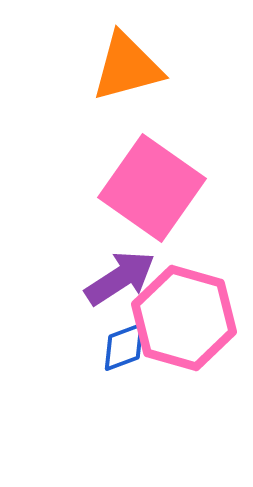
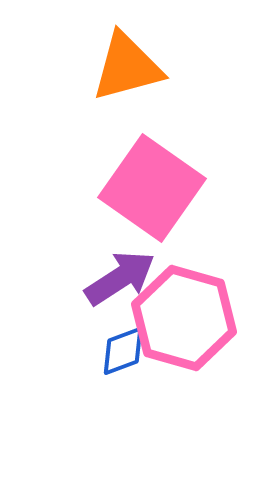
blue diamond: moved 1 px left, 4 px down
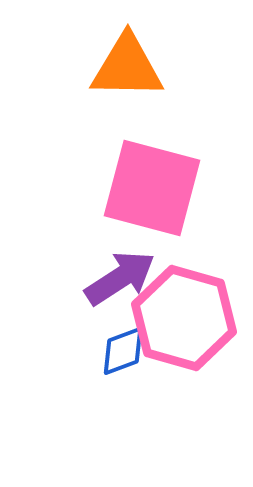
orange triangle: rotated 16 degrees clockwise
pink square: rotated 20 degrees counterclockwise
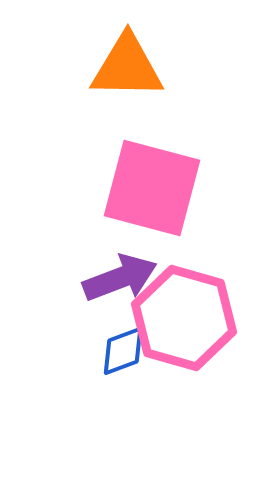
purple arrow: rotated 12 degrees clockwise
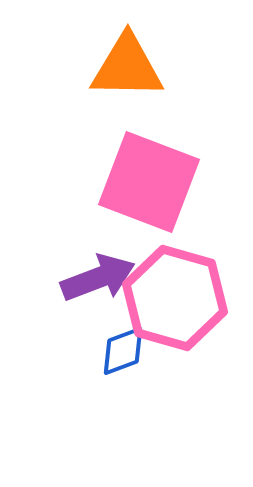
pink square: moved 3 px left, 6 px up; rotated 6 degrees clockwise
purple arrow: moved 22 px left
pink hexagon: moved 9 px left, 20 px up
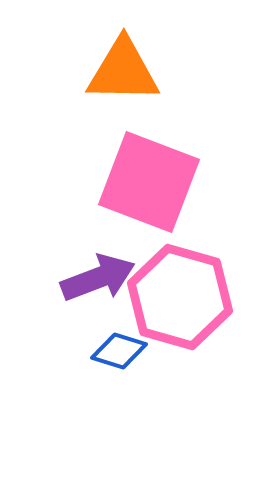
orange triangle: moved 4 px left, 4 px down
pink hexagon: moved 5 px right, 1 px up
blue diamond: moved 4 px left; rotated 38 degrees clockwise
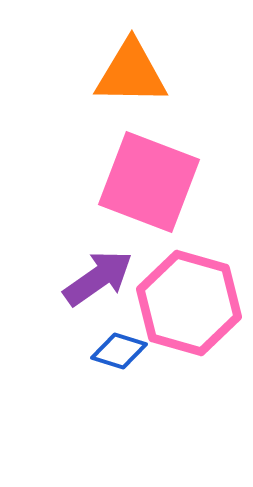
orange triangle: moved 8 px right, 2 px down
purple arrow: rotated 14 degrees counterclockwise
pink hexagon: moved 9 px right, 6 px down
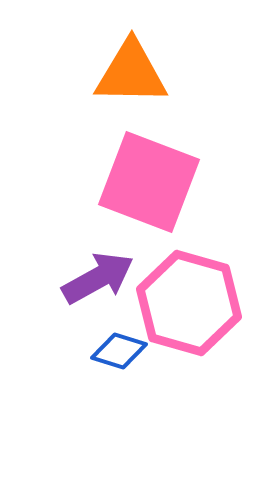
purple arrow: rotated 6 degrees clockwise
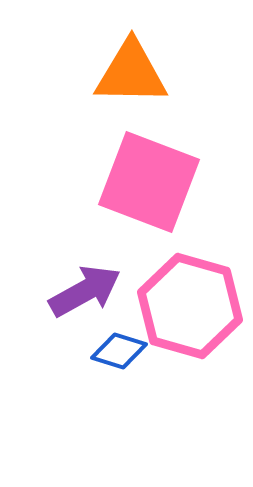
purple arrow: moved 13 px left, 13 px down
pink hexagon: moved 1 px right, 3 px down
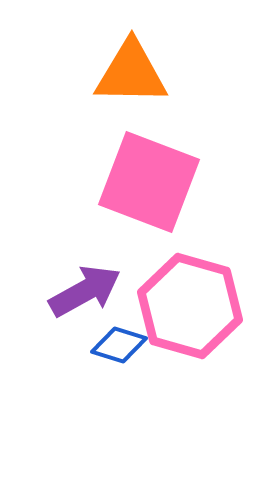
blue diamond: moved 6 px up
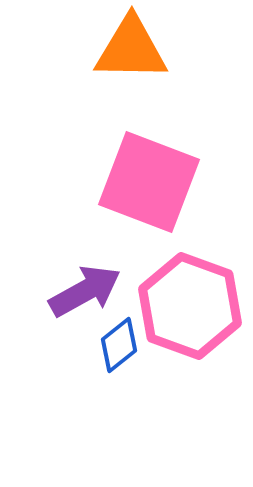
orange triangle: moved 24 px up
pink hexagon: rotated 4 degrees clockwise
blue diamond: rotated 56 degrees counterclockwise
